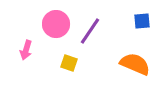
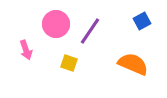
blue square: rotated 24 degrees counterclockwise
pink arrow: rotated 36 degrees counterclockwise
orange semicircle: moved 2 px left
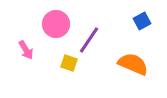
purple line: moved 1 px left, 9 px down
pink arrow: rotated 12 degrees counterclockwise
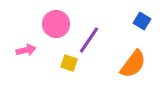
blue square: rotated 30 degrees counterclockwise
pink arrow: rotated 72 degrees counterclockwise
orange semicircle: rotated 104 degrees clockwise
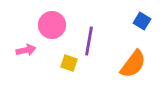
pink circle: moved 4 px left, 1 px down
purple line: moved 1 px down; rotated 24 degrees counterclockwise
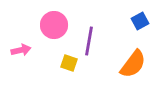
blue square: moved 2 px left; rotated 30 degrees clockwise
pink circle: moved 2 px right
pink arrow: moved 5 px left
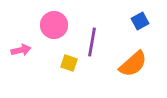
purple line: moved 3 px right, 1 px down
orange semicircle: rotated 12 degrees clockwise
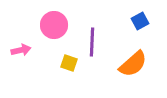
purple line: rotated 8 degrees counterclockwise
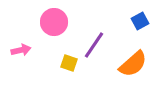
pink circle: moved 3 px up
purple line: moved 2 px right, 3 px down; rotated 32 degrees clockwise
